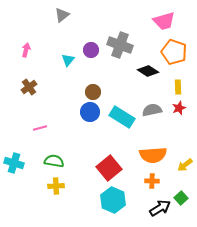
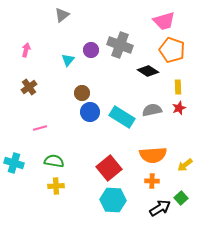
orange pentagon: moved 2 px left, 2 px up
brown circle: moved 11 px left, 1 px down
cyan hexagon: rotated 20 degrees counterclockwise
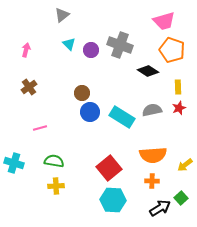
cyan triangle: moved 1 px right, 16 px up; rotated 24 degrees counterclockwise
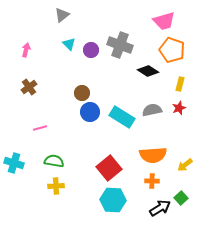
yellow rectangle: moved 2 px right, 3 px up; rotated 16 degrees clockwise
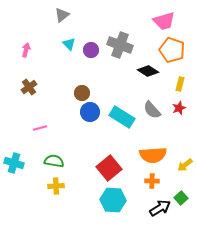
gray semicircle: rotated 120 degrees counterclockwise
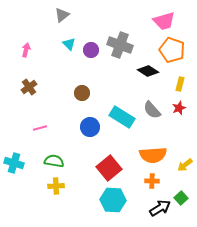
blue circle: moved 15 px down
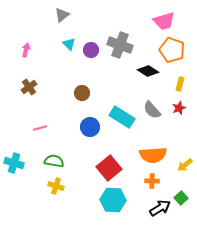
yellow cross: rotated 21 degrees clockwise
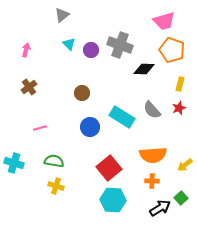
black diamond: moved 4 px left, 2 px up; rotated 30 degrees counterclockwise
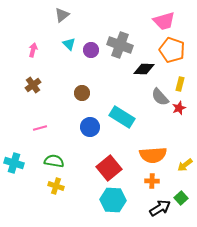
pink arrow: moved 7 px right
brown cross: moved 4 px right, 2 px up
gray semicircle: moved 8 px right, 13 px up
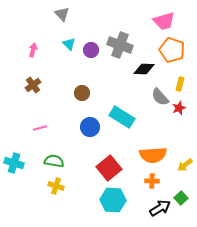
gray triangle: moved 1 px up; rotated 35 degrees counterclockwise
